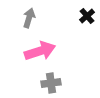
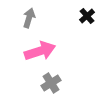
gray cross: rotated 24 degrees counterclockwise
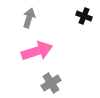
black cross: moved 3 px left; rotated 28 degrees counterclockwise
pink arrow: moved 3 px left
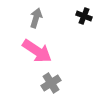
gray arrow: moved 7 px right
pink arrow: rotated 52 degrees clockwise
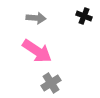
gray arrow: rotated 78 degrees clockwise
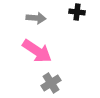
black cross: moved 7 px left, 4 px up; rotated 14 degrees counterclockwise
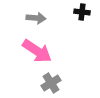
black cross: moved 5 px right
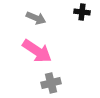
gray arrow: rotated 18 degrees clockwise
gray cross: rotated 18 degrees clockwise
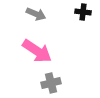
black cross: moved 1 px right
gray arrow: moved 4 px up
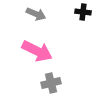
pink arrow: rotated 8 degrees counterclockwise
